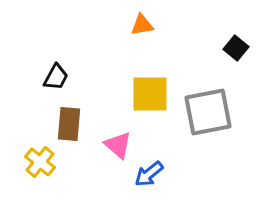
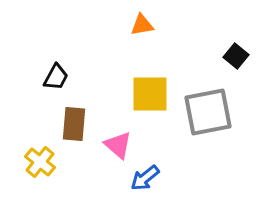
black square: moved 8 px down
brown rectangle: moved 5 px right
blue arrow: moved 4 px left, 4 px down
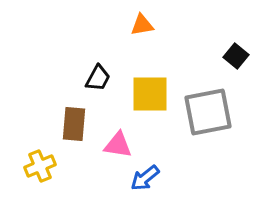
black trapezoid: moved 42 px right, 1 px down
pink triangle: rotated 32 degrees counterclockwise
yellow cross: moved 4 px down; rotated 28 degrees clockwise
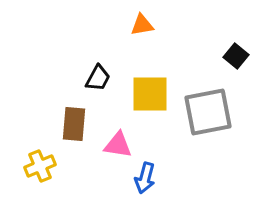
blue arrow: rotated 36 degrees counterclockwise
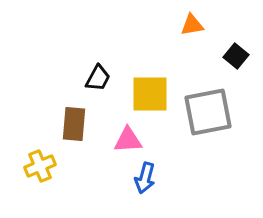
orange triangle: moved 50 px right
pink triangle: moved 10 px right, 5 px up; rotated 12 degrees counterclockwise
